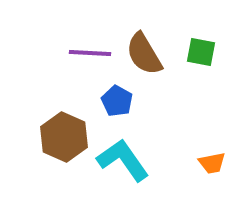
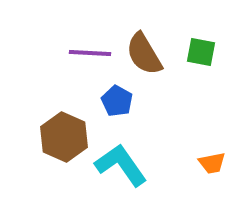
cyan L-shape: moved 2 px left, 5 px down
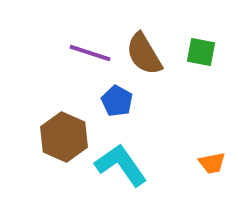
purple line: rotated 15 degrees clockwise
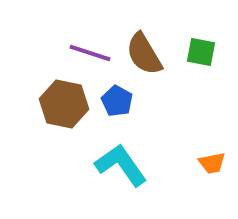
brown hexagon: moved 33 px up; rotated 12 degrees counterclockwise
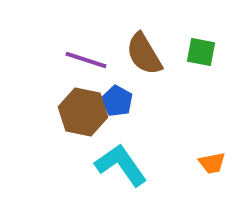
purple line: moved 4 px left, 7 px down
brown hexagon: moved 19 px right, 8 px down
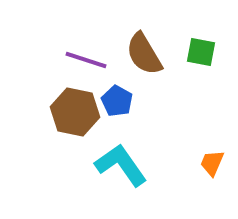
brown hexagon: moved 8 px left
orange trapezoid: rotated 124 degrees clockwise
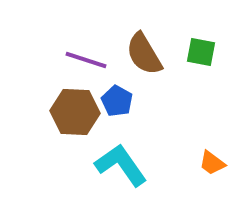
brown hexagon: rotated 9 degrees counterclockwise
orange trapezoid: rotated 76 degrees counterclockwise
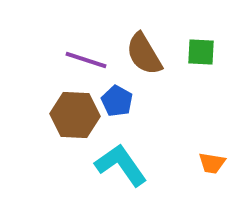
green square: rotated 8 degrees counterclockwise
brown hexagon: moved 3 px down
orange trapezoid: rotated 28 degrees counterclockwise
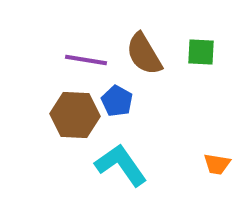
purple line: rotated 9 degrees counterclockwise
orange trapezoid: moved 5 px right, 1 px down
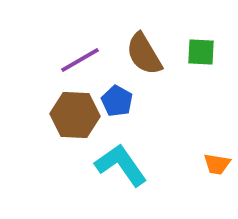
purple line: moved 6 px left; rotated 39 degrees counterclockwise
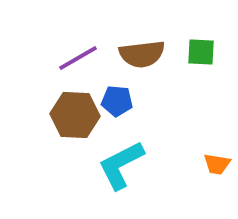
brown semicircle: moved 2 px left; rotated 66 degrees counterclockwise
purple line: moved 2 px left, 2 px up
blue pentagon: rotated 24 degrees counterclockwise
cyan L-shape: rotated 82 degrees counterclockwise
